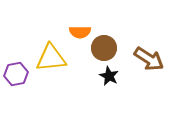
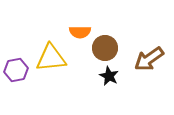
brown circle: moved 1 px right
brown arrow: rotated 112 degrees clockwise
purple hexagon: moved 4 px up
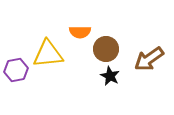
brown circle: moved 1 px right, 1 px down
yellow triangle: moved 3 px left, 4 px up
black star: moved 1 px right
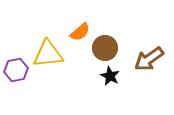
orange semicircle: rotated 40 degrees counterclockwise
brown circle: moved 1 px left, 1 px up
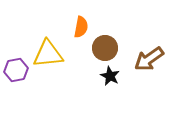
orange semicircle: moved 1 px right, 5 px up; rotated 40 degrees counterclockwise
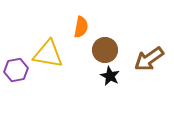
brown circle: moved 2 px down
yellow triangle: rotated 16 degrees clockwise
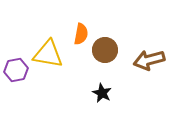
orange semicircle: moved 7 px down
brown arrow: moved 1 px down; rotated 20 degrees clockwise
black star: moved 8 px left, 17 px down
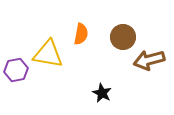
brown circle: moved 18 px right, 13 px up
